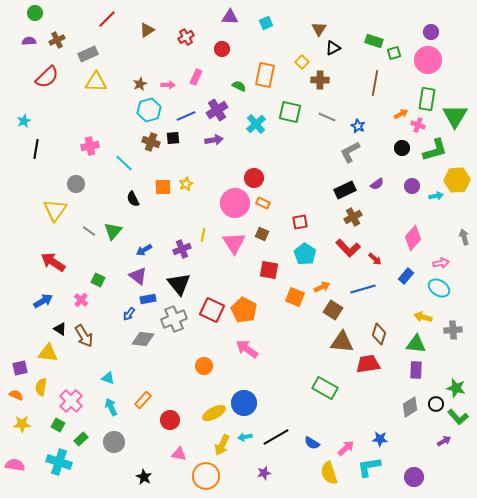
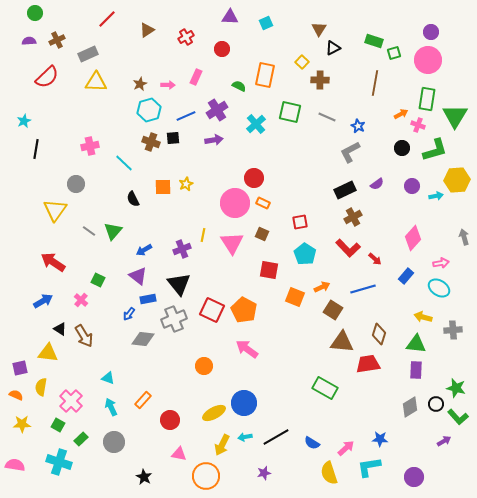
pink triangle at (234, 243): moved 2 px left
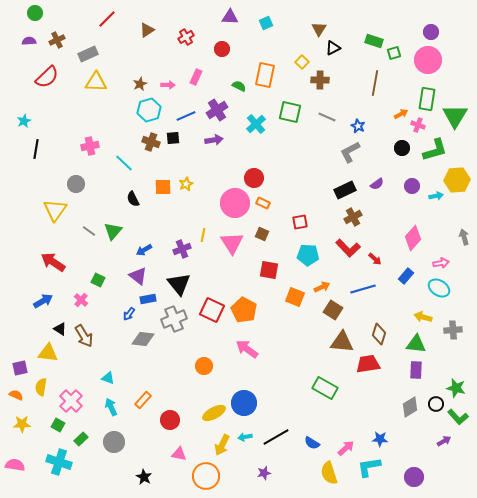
cyan pentagon at (305, 254): moved 3 px right, 1 px down; rotated 30 degrees counterclockwise
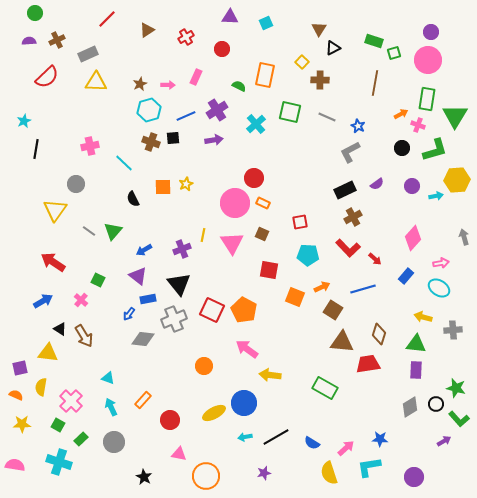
green L-shape at (458, 417): moved 1 px right, 2 px down
yellow arrow at (222, 445): moved 48 px right, 70 px up; rotated 70 degrees clockwise
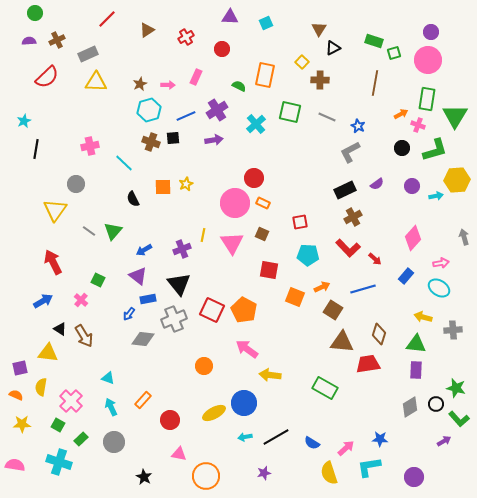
red arrow at (53, 262): rotated 30 degrees clockwise
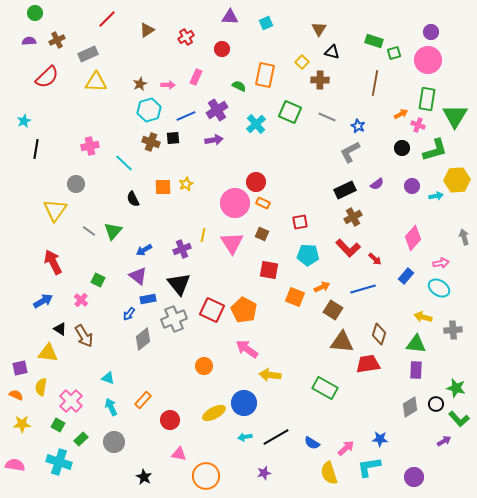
black triangle at (333, 48): moved 1 px left, 4 px down; rotated 42 degrees clockwise
green square at (290, 112): rotated 10 degrees clockwise
red circle at (254, 178): moved 2 px right, 4 px down
gray diamond at (143, 339): rotated 45 degrees counterclockwise
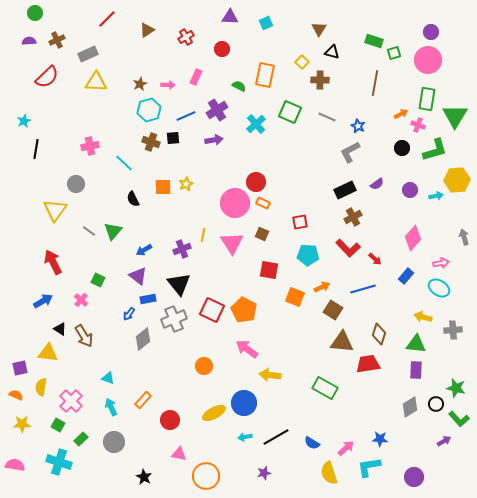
purple circle at (412, 186): moved 2 px left, 4 px down
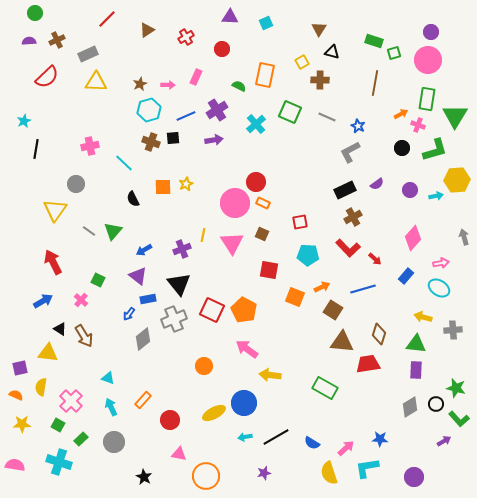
yellow square at (302, 62): rotated 16 degrees clockwise
cyan L-shape at (369, 467): moved 2 px left, 1 px down
